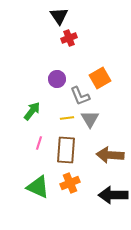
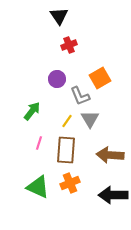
red cross: moved 7 px down
yellow line: moved 3 px down; rotated 48 degrees counterclockwise
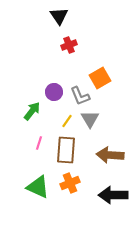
purple circle: moved 3 px left, 13 px down
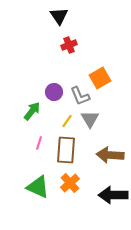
orange cross: rotated 18 degrees counterclockwise
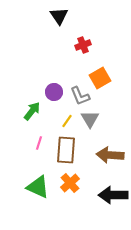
red cross: moved 14 px right
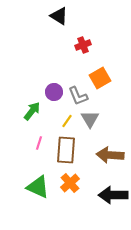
black triangle: rotated 24 degrees counterclockwise
gray L-shape: moved 2 px left
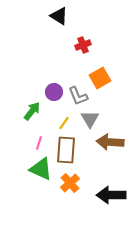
yellow line: moved 3 px left, 2 px down
brown arrow: moved 13 px up
green triangle: moved 3 px right, 18 px up
black arrow: moved 2 px left
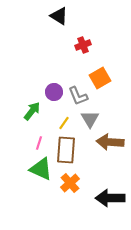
black arrow: moved 1 px left, 3 px down
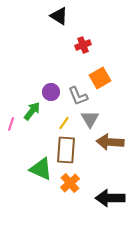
purple circle: moved 3 px left
pink line: moved 28 px left, 19 px up
